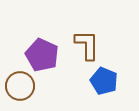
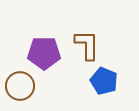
purple pentagon: moved 2 px right, 2 px up; rotated 24 degrees counterclockwise
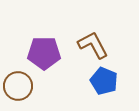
brown L-shape: moved 6 px right; rotated 28 degrees counterclockwise
brown circle: moved 2 px left
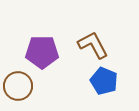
purple pentagon: moved 2 px left, 1 px up
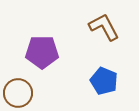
brown L-shape: moved 11 px right, 18 px up
brown circle: moved 7 px down
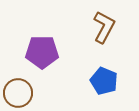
brown L-shape: rotated 56 degrees clockwise
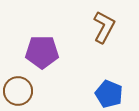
blue pentagon: moved 5 px right, 13 px down
brown circle: moved 2 px up
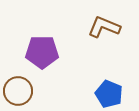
brown L-shape: rotated 96 degrees counterclockwise
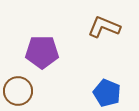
blue pentagon: moved 2 px left, 1 px up
